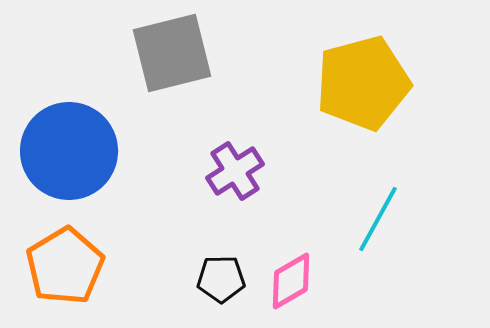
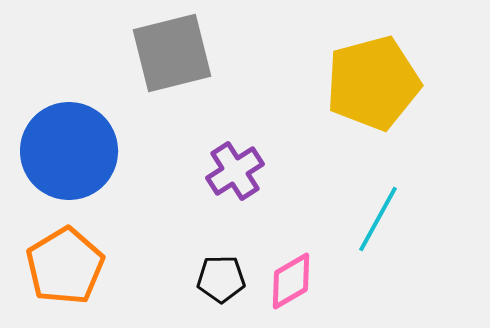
yellow pentagon: moved 10 px right
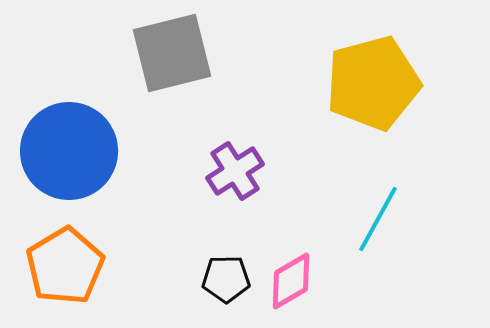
black pentagon: moved 5 px right
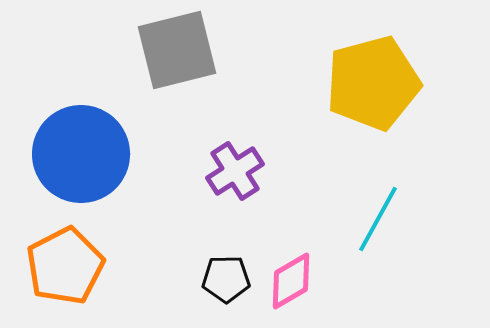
gray square: moved 5 px right, 3 px up
blue circle: moved 12 px right, 3 px down
orange pentagon: rotated 4 degrees clockwise
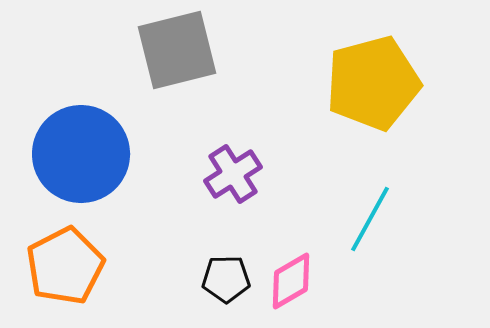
purple cross: moved 2 px left, 3 px down
cyan line: moved 8 px left
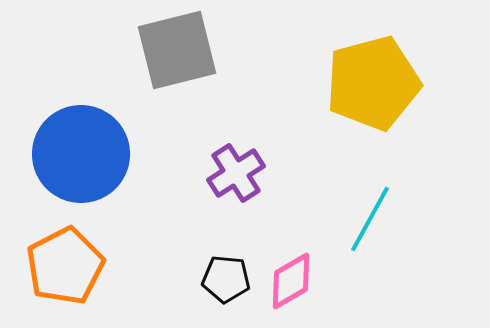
purple cross: moved 3 px right, 1 px up
black pentagon: rotated 6 degrees clockwise
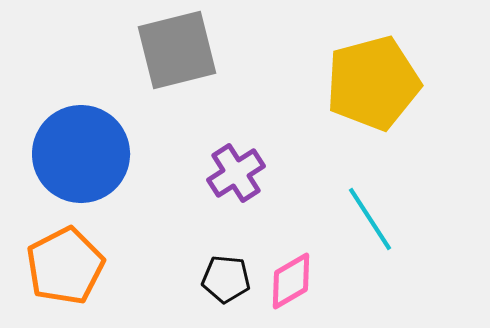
cyan line: rotated 62 degrees counterclockwise
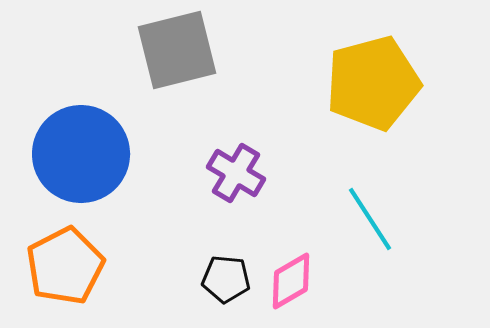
purple cross: rotated 26 degrees counterclockwise
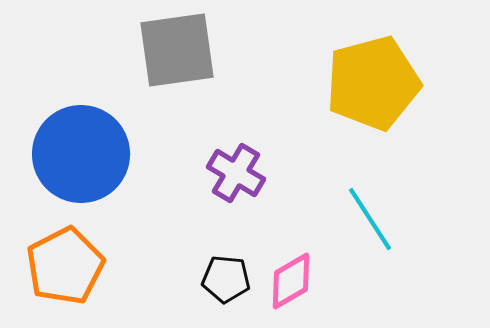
gray square: rotated 6 degrees clockwise
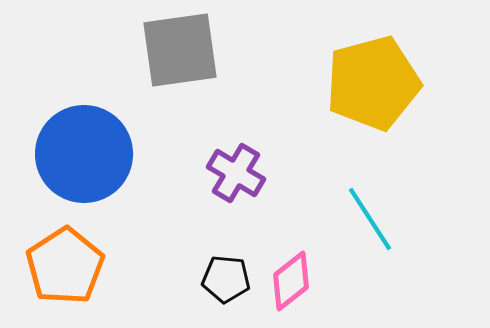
gray square: moved 3 px right
blue circle: moved 3 px right
orange pentagon: rotated 6 degrees counterclockwise
pink diamond: rotated 8 degrees counterclockwise
